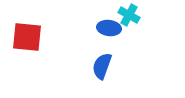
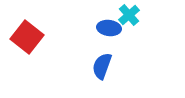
cyan cross: rotated 20 degrees clockwise
red square: rotated 32 degrees clockwise
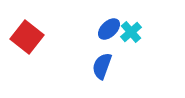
cyan cross: moved 2 px right, 17 px down
blue ellipse: moved 1 px down; rotated 50 degrees counterclockwise
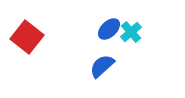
blue semicircle: rotated 28 degrees clockwise
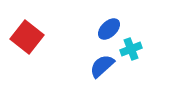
cyan cross: moved 17 px down; rotated 20 degrees clockwise
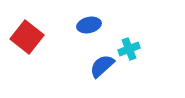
blue ellipse: moved 20 px left, 4 px up; rotated 30 degrees clockwise
cyan cross: moved 2 px left
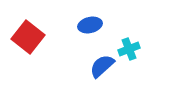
blue ellipse: moved 1 px right
red square: moved 1 px right
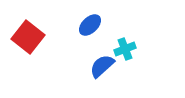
blue ellipse: rotated 30 degrees counterclockwise
cyan cross: moved 4 px left
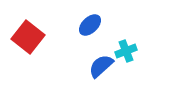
cyan cross: moved 1 px right, 2 px down
blue semicircle: moved 1 px left
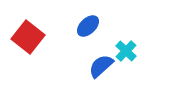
blue ellipse: moved 2 px left, 1 px down
cyan cross: rotated 25 degrees counterclockwise
